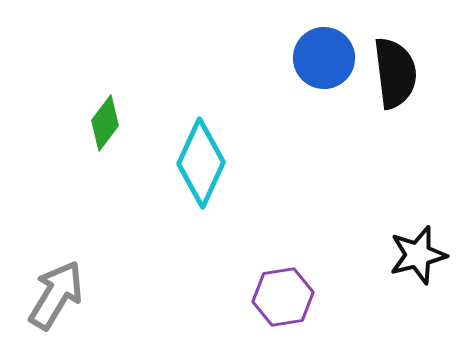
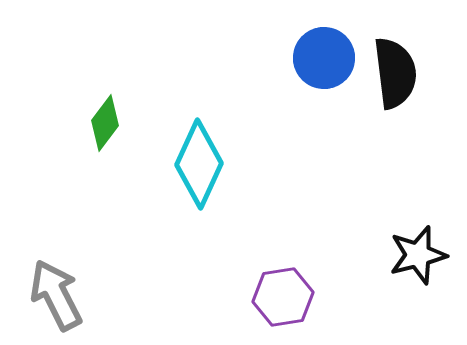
cyan diamond: moved 2 px left, 1 px down
gray arrow: rotated 58 degrees counterclockwise
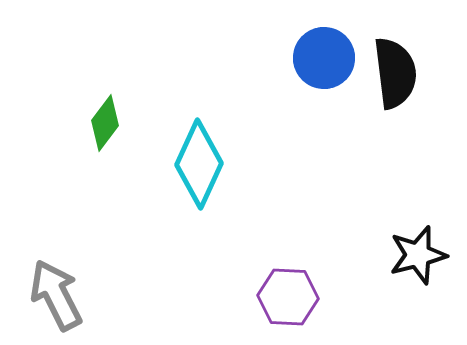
purple hexagon: moved 5 px right; rotated 12 degrees clockwise
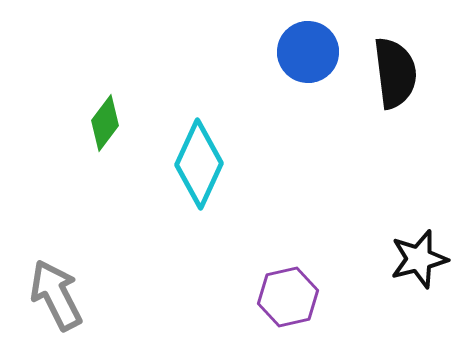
blue circle: moved 16 px left, 6 px up
black star: moved 1 px right, 4 px down
purple hexagon: rotated 16 degrees counterclockwise
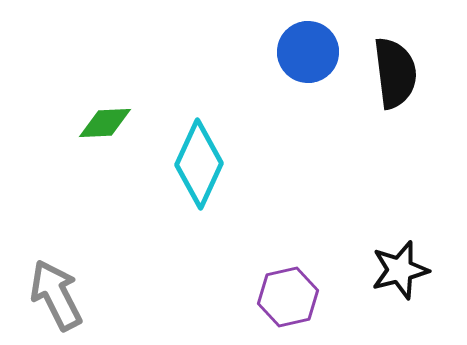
green diamond: rotated 50 degrees clockwise
black star: moved 19 px left, 11 px down
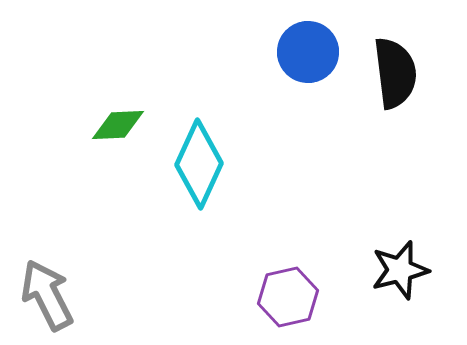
green diamond: moved 13 px right, 2 px down
gray arrow: moved 9 px left
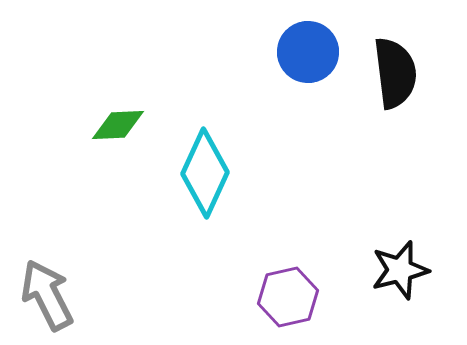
cyan diamond: moved 6 px right, 9 px down
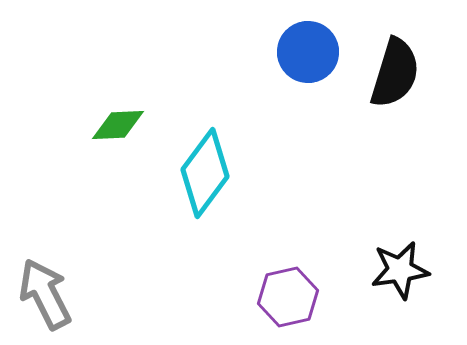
black semicircle: rotated 24 degrees clockwise
cyan diamond: rotated 12 degrees clockwise
black star: rotated 6 degrees clockwise
gray arrow: moved 2 px left, 1 px up
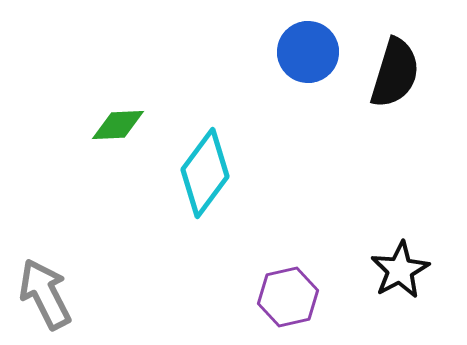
black star: rotated 20 degrees counterclockwise
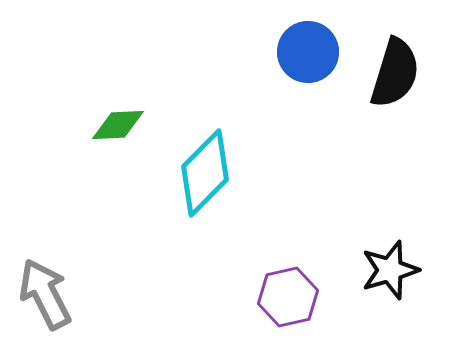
cyan diamond: rotated 8 degrees clockwise
black star: moved 10 px left; rotated 12 degrees clockwise
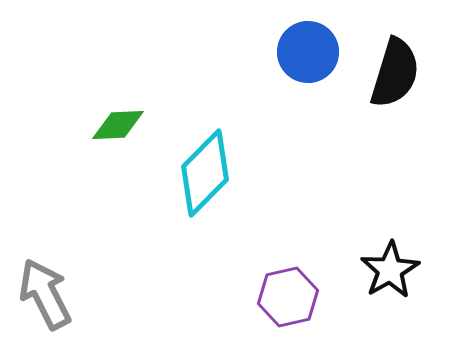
black star: rotated 14 degrees counterclockwise
